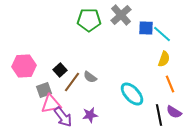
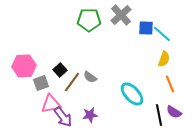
gray square: moved 3 px left, 7 px up
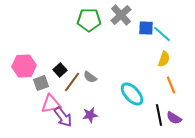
orange line: moved 1 px right, 1 px down
purple semicircle: moved 6 px down
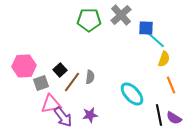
cyan line: moved 6 px left, 6 px down
gray semicircle: rotated 120 degrees counterclockwise
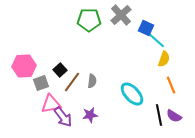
blue square: rotated 21 degrees clockwise
gray semicircle: moved 2 px right, 4 px down
purple semicircle: moved 2 px up
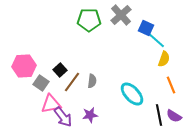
gray square: rotated 35 degrees counterclockwise
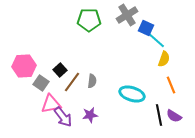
gray cross: moved 6 px right; rotated 10 degrees clockwise
cyan ellipse: rotated 30 degrees counterclockwise
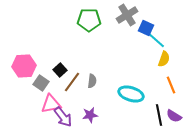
cyan ellipse: moved 1 px left
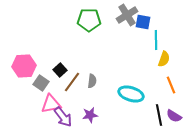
blue square: moved 3 px left, 6 px up; rotated 14 degrees counterclockwise
cyan line: rotated 48 degrees clockwise
